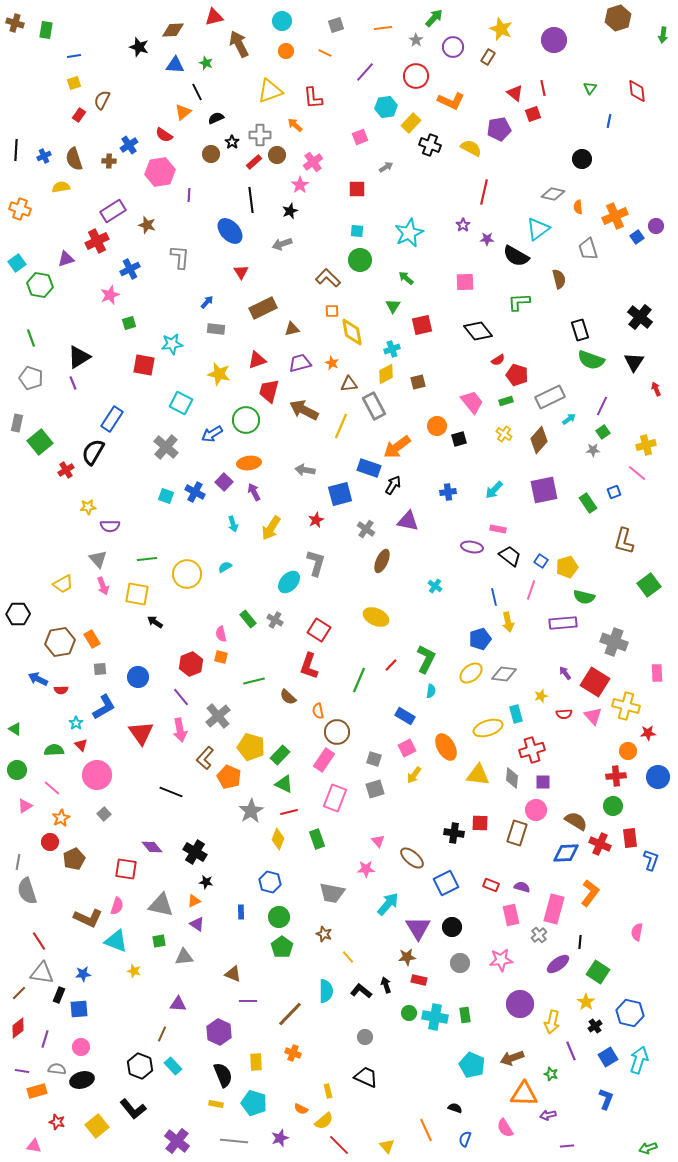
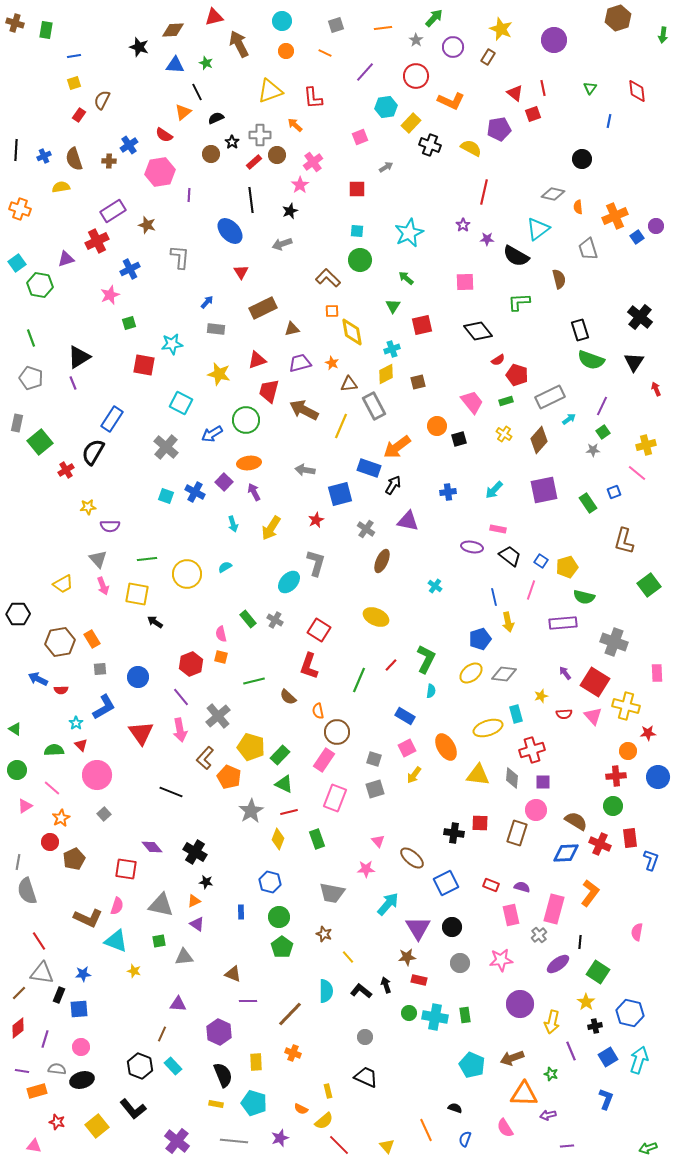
black cross at (595, 1026): rotated 24 degrees clockwise
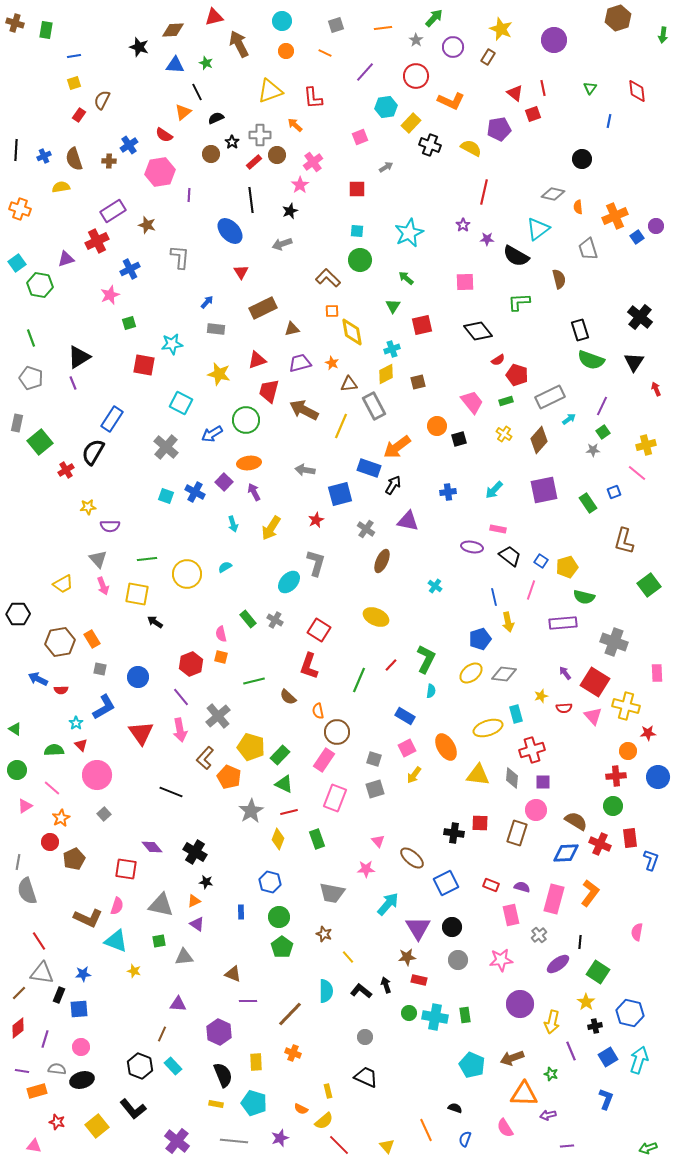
gray square at (100, 669): rotated 16 degrees clockwise
red semicircle at (564, 714): moved 6 px up
pink rectangle at (554, 909): moved 10 px up
gray circle at (460, 963): moved 2 px left, 3 px up
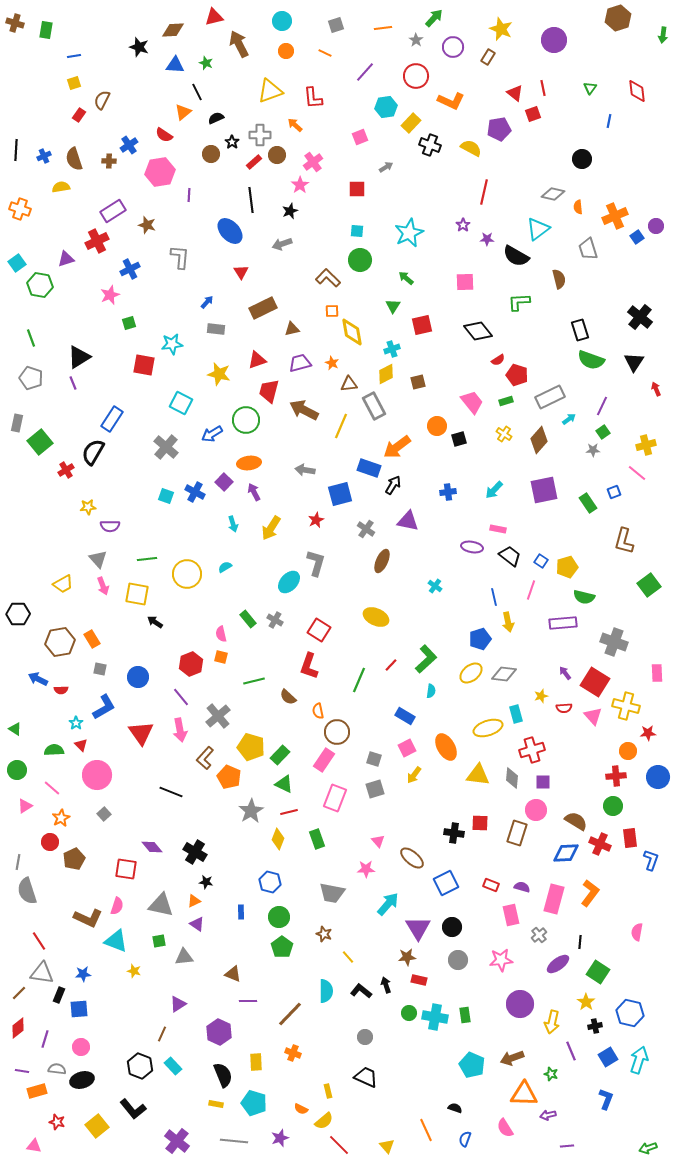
green L-shape at (426, 659): rotated 20 degrees clockwise
purple triangle at (178, 1004): rotated 36 degrees counterclockwise
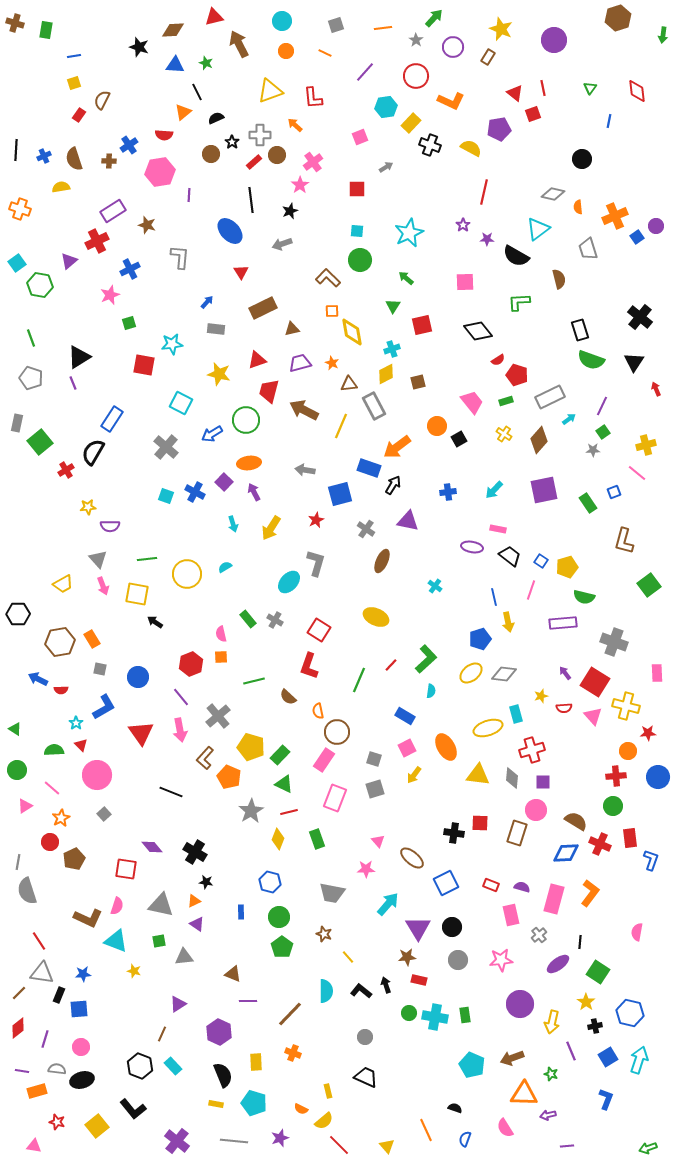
red semicircle at (164, 135): rotated 30 degrees counterclockwise
purple triangle at (66, 259): moved 3 px right, 2 px down; rotated 24 degrees counterclockwise
black square at (459, 439): rotated 14 degrees counterclockwise
orange square at (221, 657): rotated 16 degrees counterclockwise
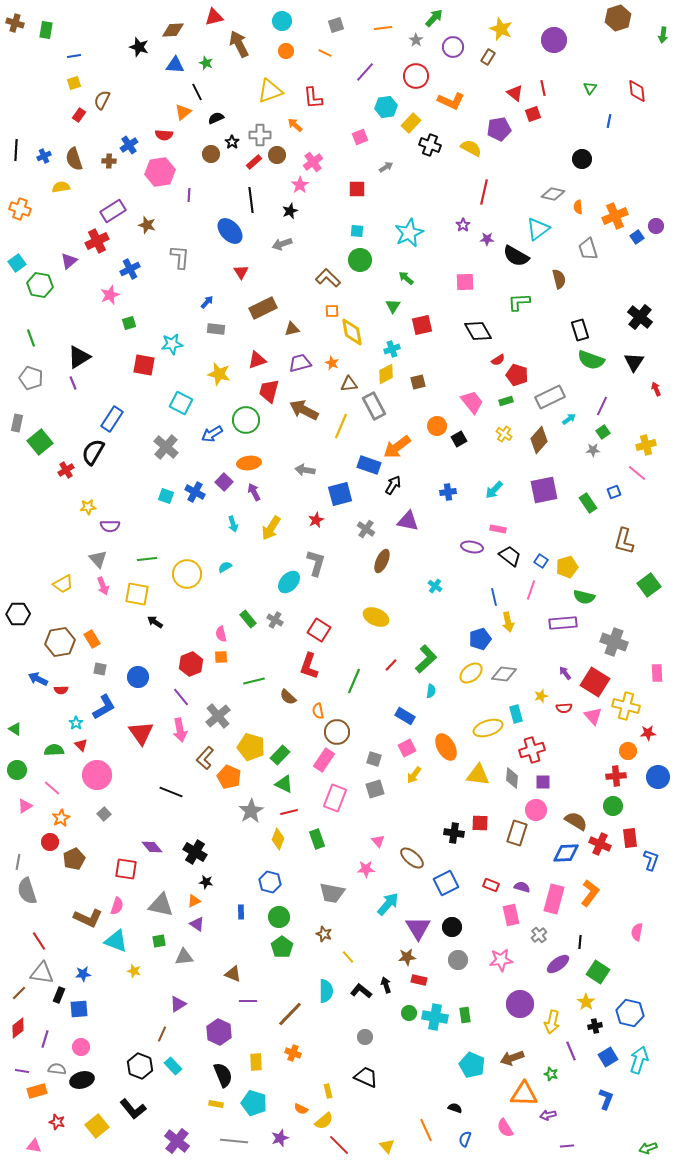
black diamond at (478, 331): rotated 8 degrees clockwise
blue rectangle at (369, 468): moved 3 px up
green line at (359, 680): moved 5 px left, 1 px down
